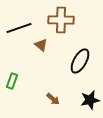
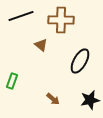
black line: moved 2 px right, 12 px up
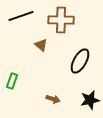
brown arrow: rotated 24 degrees counterclockwise
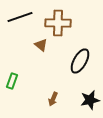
black line: moved 1 px left, 1 px down
brown cross: moved 3 px left, 3 px down
brown arrow: rotated 96 degrees clockwise
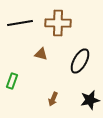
black line: moved 6 px down; rotated 10 degrees clockwise
brown triangle: moved 9 px down; rotated 24 degrees counterclockwise
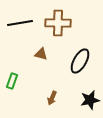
brown arrow: moved 1 px left, 1 px up
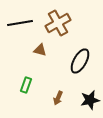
brown cross: rotated 30 degrees counterclockwise
brown triangle: moved 1 px left, 4 px up
green rectangle: moved 14 px right, 4 px down
brown arrow: moved 6 px right
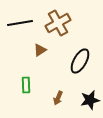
brown triangle: rotated 48 degrees counterclockwise
green rectangle: rotated 21 degrees counterclockwise
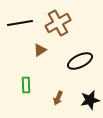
black ellipse: rotated 35 degrees clockwise
